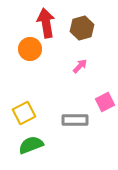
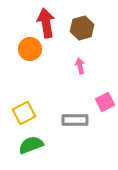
pink arrow: rotated 56 degrees counterclockwise
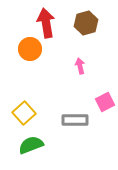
brown hexagon: moved 4 px right, 5 px up
yellow square: rotated 15 degrees counterclockwise
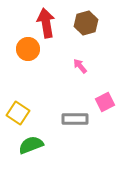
orange circle: moved 2 px left
pink arrow: rotated 28 degrees counterclockwise
yellow square: moved 6 px left; rotated 15 degrees counterclockwise
gray rectangle: moved 1 px up
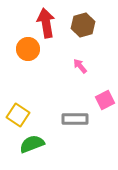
brown hexagon: moved 3 px left, 2 px down
pink square: moved 2 px up
yellow square: moved 2 px down
green semicircle: moved 1 px right, 1 px up
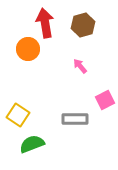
red arrow: moved 1 px left
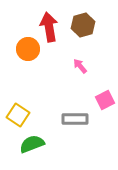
red arrow: moved 4 px right, 4 px down
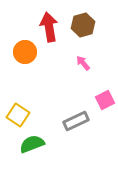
orange circle: moved 3 px left, 3 px down
pink arrow: moved 3 px right, 3 px up
gray rectangle: moved 1 px right, 2 px down; rotated 25 degrees counterclockwise
